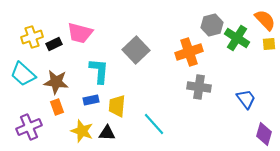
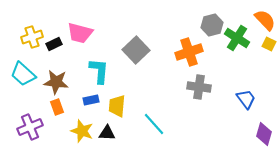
yellow square: rotated 32 degrees clockwise
purple cross: moved 1 px right
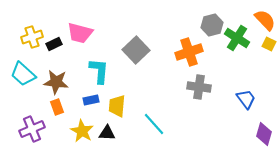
purple cross: moved 2 px right, 2 px down
yellow star: rotated 10 degrees clockwise
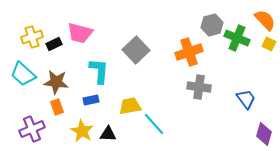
green cross: rotated 10 degrees counterclockwise
yellow trapezoid: moved 13 px right; rotated 75 degrees clockwise
black triangle: moved 1 px right, 1 px down
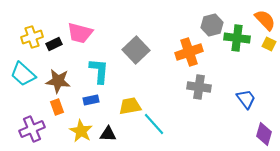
green cross: rotated 15 degrees counterclockwise
brown star: moved 2 px right, 1 px up
yellow star: moved 1 px left
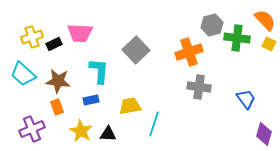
pink trapezoid: rotated 12 degrees counterclockwise
cyan line: rotated 60 degrees clockwise
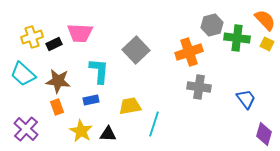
yellow square: moved 2 px left
purple cross: moved 6 px left; rotated 25 degrees counterclockwise
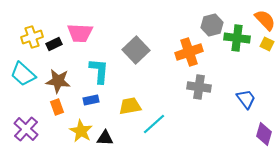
cyan line: rotated 30 degrees clockwise
black triangle: moved 3 px left, 4 px down
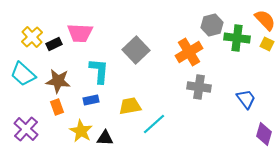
yellow cross: rotated 25 degrees counterclockwise
orange cross: rotated 12 degrees counterclockwise
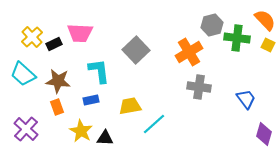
yellow square: moved 1 px right, 1 px down
cyan L-shape: rotated 12 degrees counterclockwise
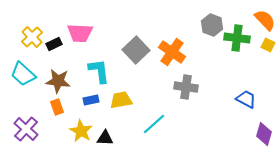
gray hexagon: rotated 25 degrees counterclockwise
orange cross: moved 17 px left; rotated 24 degrees counterclockwise
gray cross: moved 13 px left
blue trapezoid: rotated 25 degrees counterclockwise
yellow trapezoid: moved 9 px left, 6 px up
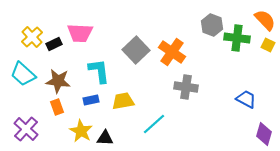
yellow trapezoid: moved 2 px right, 1 px down
